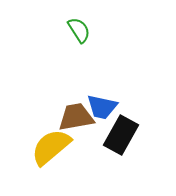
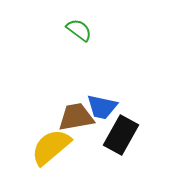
green semicircle: rotated 20 degrees counterclockwise
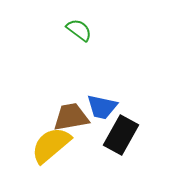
brown trapezoid: moved 5 px left
yellow semicircle: moved 2 px up
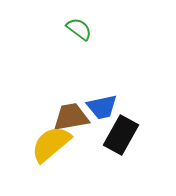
green semicircle: moved 1 px up
blue trapezoid: rotated 24 degrees counterclockwise
yellow semicircle: moved 1 px up
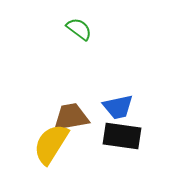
blue trapezoid: moved 16 px right
black rectangle: moved 1 px right, 1 px down; rotated 69 degrees clockwise
yellow semicircle: rotated 18 degrees counterclockwise
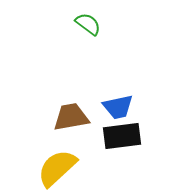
green semicircle: moved 9 px right, 5 px up
black rectangle: rotated 15 degrees counterclockwise
yellow semicircle: moved 6 px right, 24 px down; rotated 15 degrees clockwise
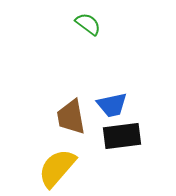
blue trapezoid: moved 6 px left, 2 px up
brown trapezoid: rotated 90 degrees counterclockwise
yellow semicircle: rotated 6 degrees counterclockwise
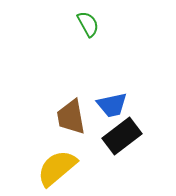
green semicircle: rotated 24 degrees clockwise
black rectangle: rotated 30 degrees counterclockwise
yellow semicircle: rotated 9 degrees clockwise
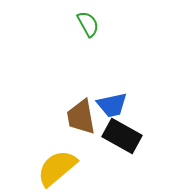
brown trapezoid: moved 10 px right
black rectangle: rotated 66 degrees clockwise
